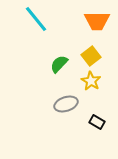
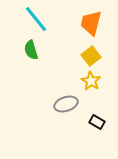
orange trapezoid: moved 6 px left, 2 px down; rotated 104 degrees clockwise
green semicircle: moved 28 px left, 14 px up; rotated 60 degrees counterclockwise
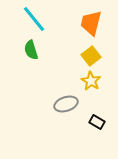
cyan line: moved 2 px left
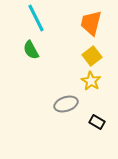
cyan line: moved 2 px right, 1 px up; rotated 12 degrees clockwise
green semicircle: rotated 12 degrees counterclockwise
yellow square: moved 1 px right
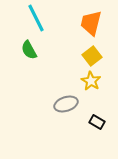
green semicircle: moved 2 px left
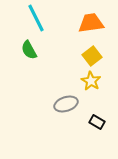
orange trapezoid: rotated 68 degrees clockwise
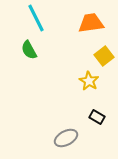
yellow square: moved 12 px right
yellow star: moved 2 px left
gray ellipse: moved 34 px down; rotated 10 degrees counterclockwise
black rectangle: moved 5 px up
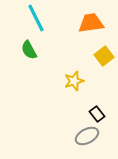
yellow star: moved 15 px left; rotated 24 degrees clockwise
black rectangle: moved 3 px up; rotated 21 degrees clockwise
gray ellipse: moved 21 px right, 2 px up
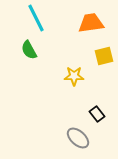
yellow square: rotated 24 degrees clockwise
yellow star: moved 5 px up; rotated 18 degrees clockwise
gray ellipse: moved 9 px left, 2 px down; rotated 70 degrees clockwise
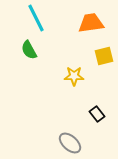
gray ellipse: moved 8 px left, 5 px down
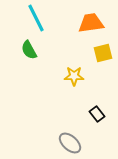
yellow square: moved 1 px left, 3 px up
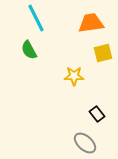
gray ellipse: moved 15 px right
